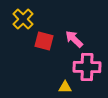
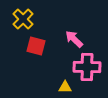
red square: moved 8 px left, 5 px down
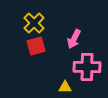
yellow cross: moved 11 px right, 4 px down
pink arrow: rotated 108 degrees counterclockwise
red square: rotated 30 degrees counterclockwise
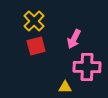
yellow cross: moved 2 px up
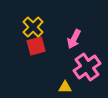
yellow cross: moved 1 px left, 6 px down
pink cross: rotated 36 degrees counterclockwise
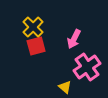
yellow triangle: rotated 40 degrees clockwise
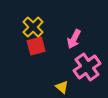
yellow triangle: moved 3 px left
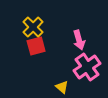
pink arrow: moved 5 px right, 1 px down; rotated 42 degrees counterclockwise
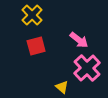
yellow cross: moved 1 px left, 12 px up
pink arrow: rotated 36 degrees counterclockwise
pink cross: moved 1 px down; rotated 8 degrees counterclockwise
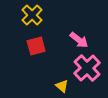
yellow triangle: moved 1 px up
